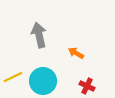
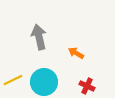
gray arrow: moved 2 px down
yellow line: moved 3 px down
cyan circle: moved 1 px right, 1 px down
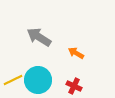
gray arrow: rotated 45 degrees counterclockwise
cyan circle: moved 6 px left, 2 px up
red cross: moved 13 px left
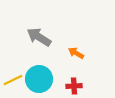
cyan circle: moved 1 px right, 1 px up
red cross: rotated 28 degrees counterclockwise
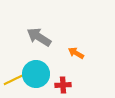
cyan circle: moved 3 px left, 5 px up
red cross: moved 11 px left, 1 px up
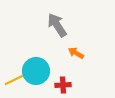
gray arrow: moved 18 px right, 12 px up; rotated 25 degrees clockwise
cyan circle: moved 3 px up
yellow line: moved 1 px right
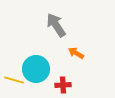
gray arrow: moved 1 px left
cyan circle: moved 2 px up
yellow line: rotated 42 degrees clockwise
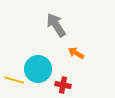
cyan circle: moved 2 px right
red cross: rotated 14 degrees clockwise
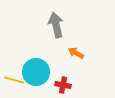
gray arrow: rotated 20 degrees clockwise
cyan circle: moved 2 px left, 3 px down
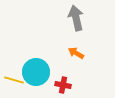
gray arrow: moved 20 px right, 7 px up
